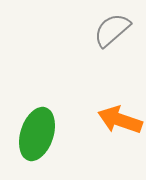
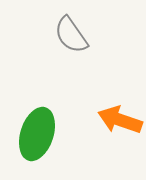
gray semicircle: moved 41 px left, 5 px down; rotated 84 degrees counterclockwise
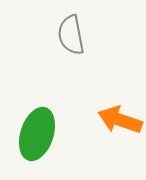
gray semicircle: rotated 24 degrees clockwise
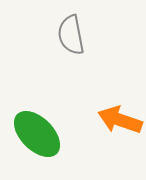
green ellipse: rotated 63 degrees counterclockwise
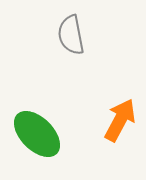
orange arrow: rotated 99 degrees clockwise
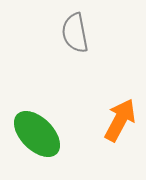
gray semicircle: moved 4 px right, 2 px up
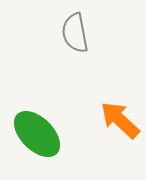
orange arrow: rotated 75 degrees counterclockwise
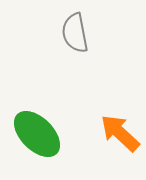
orange arrow: moved 13 px down
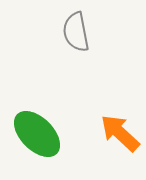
gray semicircle: moved 1 px right, 1 px up
